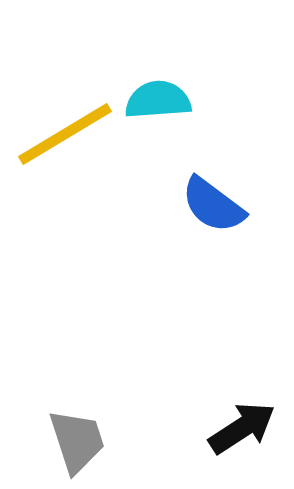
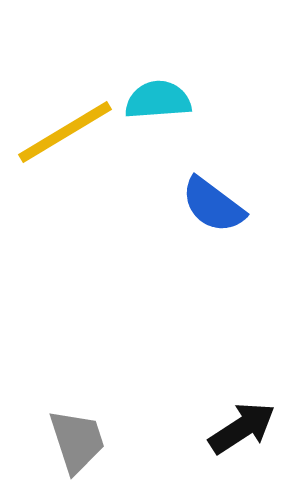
yellow line: moved 2 px up
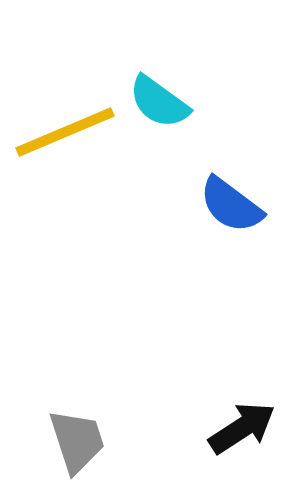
cyan semicircle: moved 1 px right, 2 px down; rotated 140 degrees counterclockwise
yellow line: rotated 8 degrees clockwise
blue semicircle: moved 18 px right
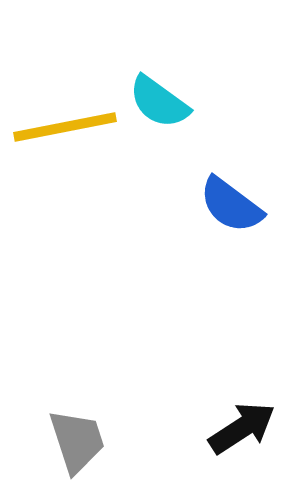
yellow line: moved 5 px up; rotated 12 degrees clockwise
